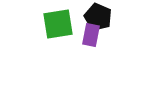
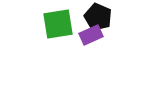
purple rectangle: rotated 55 degrees clockwise
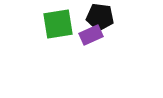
black pentagon: moved 2 px right; rotated 16 degrees counterclockwise
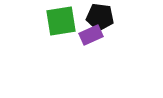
green square: moved 3 px right, 3 px up
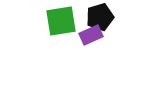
black pentagon: rotated 24 degrees counterclockwise
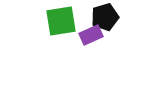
black pentagon: moved 5 px right
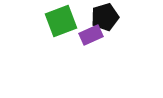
green square: rotated 12 degrees counterclockwise
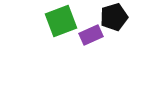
black pentagon: moved 9 px right
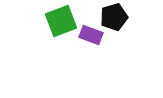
purple rectangle: rotated 45 degrees clockwise
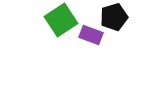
green square: moved 1 px up; rotated 12 degrees counterclockwise
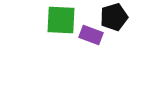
green square: rotated 36 degrees clockwise
